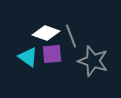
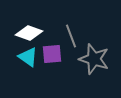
white diamond: moved 17 px left
gray star: moved 1 px right, 2 px up
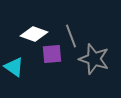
white diamond: moved 5 px right, 1 px down
cyan triangle: moved 14 px left, 10 px down
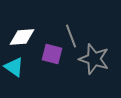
white diamond: moved 12 px left, 3 px down; rotated 24 degrees counterclockwise
purple square: rotated 20 degrees clockwise
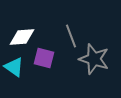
purple square: moved 8 px left, 4 px down
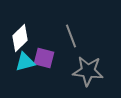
white diamond: moved 2 px left, 1 px down; rotated 40 degrees counterclockwise
gray star: moved 6 px left, 12 px down; rotated 12 degrees counterclockwise
cyan triangle: moved 11 px right, 5 px up; rotated 50 degrees counterclockwise
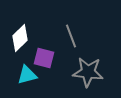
cyan triangle: moved 2 px right, 13 px down
gray star: moved 1 px down
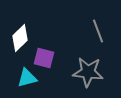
gray line: moved 27 px right, 5 px up
cyan triangle: moved 3 px down
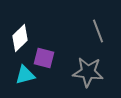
cyan triangle: moved 2 px left, 3 px up
